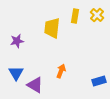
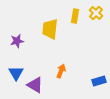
yellow cross: moved 1 px left, 2 px up
yellow trapezoid: moved 2 px left, 1 px down
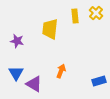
yellow rectangle: rotated 16 degrees counterclockwise
purple star: rotated 24 degrees clockwise
purple triangle: moved 1 px left, 1 px up
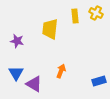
yellow cross: rotated 16 degrees counterclockwise
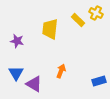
yellow rectangle: moved 3 px right, 4 px down; rotated 40 degrees counterclockwise
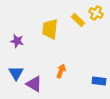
blue rectangle: rotated 24 degrees clockwise
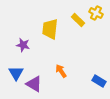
purple star: moved 6 px right, 4 px down
orange arrow: rotated 56 degrees counterclockwise
blue rectangle: rotated 24 degrees clockwise
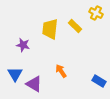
yellow rectangle: moved 3 px left, 6 px down
blue triangle: moved 1 px left, 1 px down
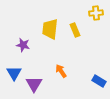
yellow cross: rotated 32 degrees counterclockwise
yellow rectangle: moved 4 px down; rotated 24 degrees clockwise
blue triangle: moved 1 px left, 1 px up
purple triangle: rotated 30 degrees clockwise
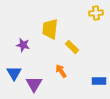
yellow rectangle: moved 3 px left, 17 px down; rotated 24 degrees counterclockwise
blue rectangle: rotated 32 degrees counterclockwise
